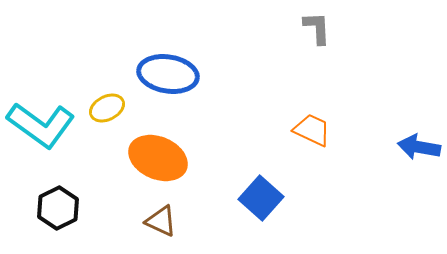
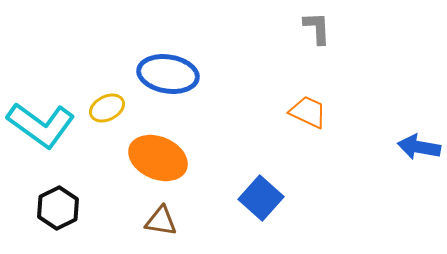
orange trapezoid: moved 4 px left, 18 px up
brown triangle: rotated 16 degrees counterclockwise
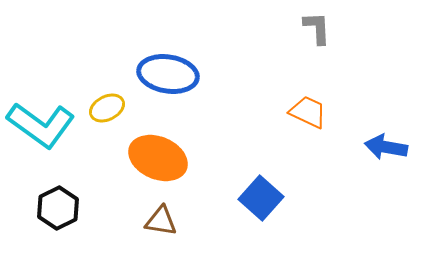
blue arrow: moved 33 px left
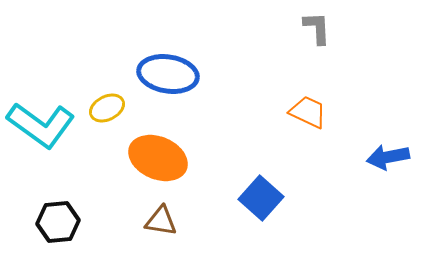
blue arrow: moved 2 px right, 10 px down; rotated 21 degrees counterclockwise
black hexagon: moved 14 px down; rotated 21 degrees clockwise
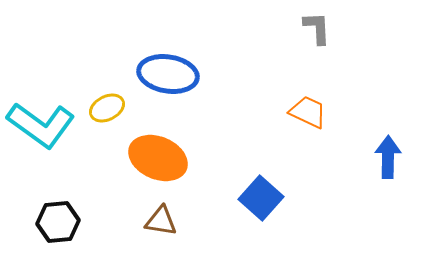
blue arrow: rotated 102 degrees clockwise
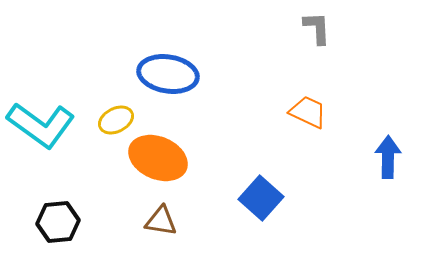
yellow ellipse: moved 9 px right, 12 px down
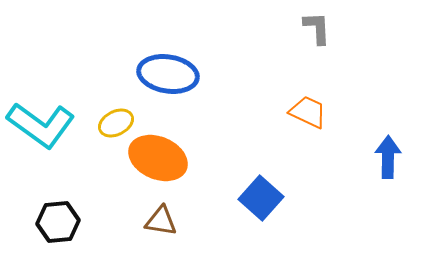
yellow ellipse: moved 3 px down
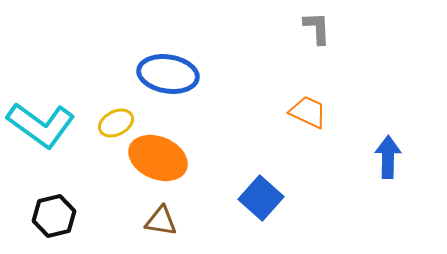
black hexagon: moved 4 px left, 6 px up; rotated 9 degrees counterclockwise
